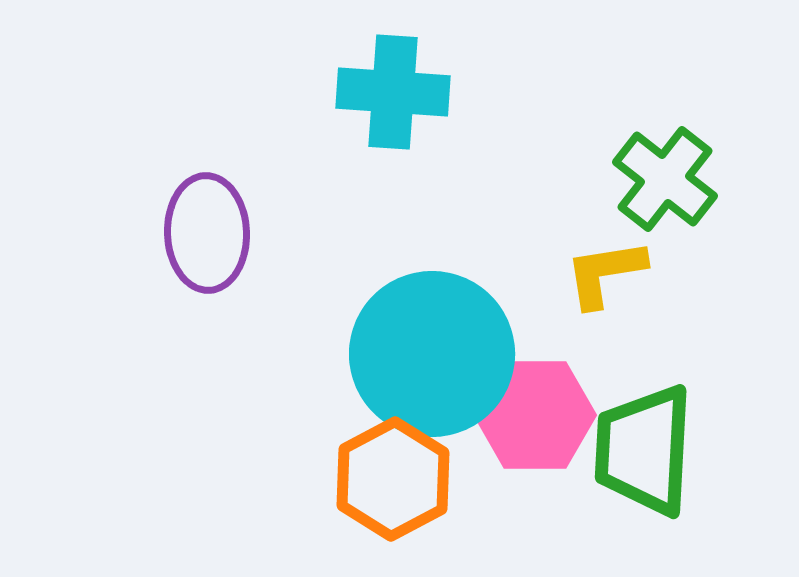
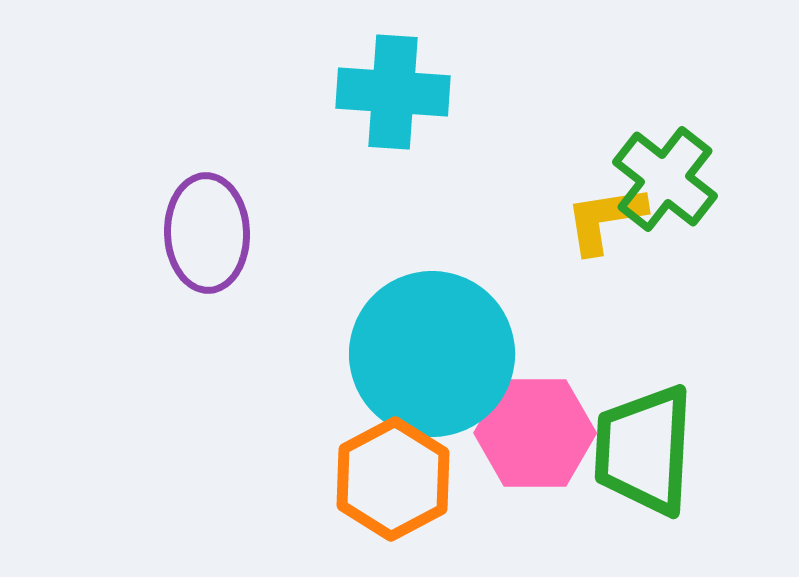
yellow L-shape: moved 54 px up
pink hexagon: moved 18 px down
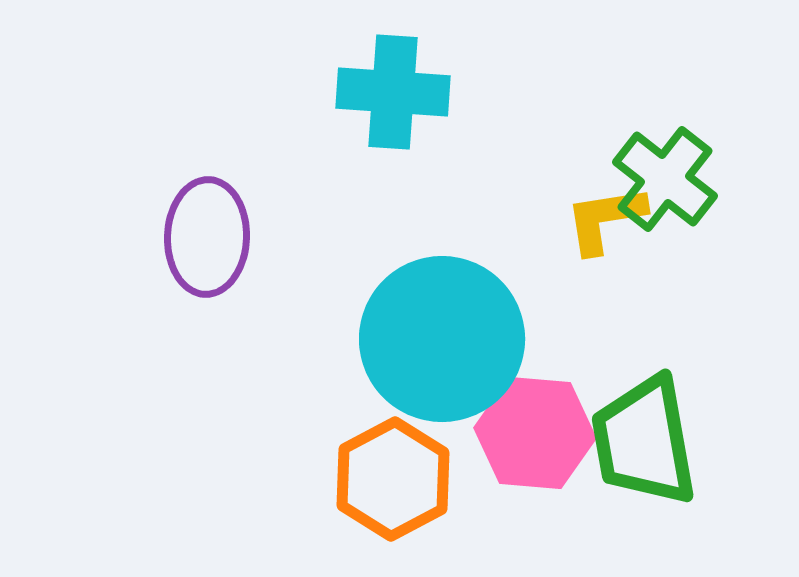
purple ellipse: moved 4 px down; rotated 4 degrees clockwise
cyan circle: moved 10 px right, 15 px up
pink hexagon: rotated 5 degrees clockwise
green trapezoid: moved 9 px up; rotated 13 degrees counterclockwise
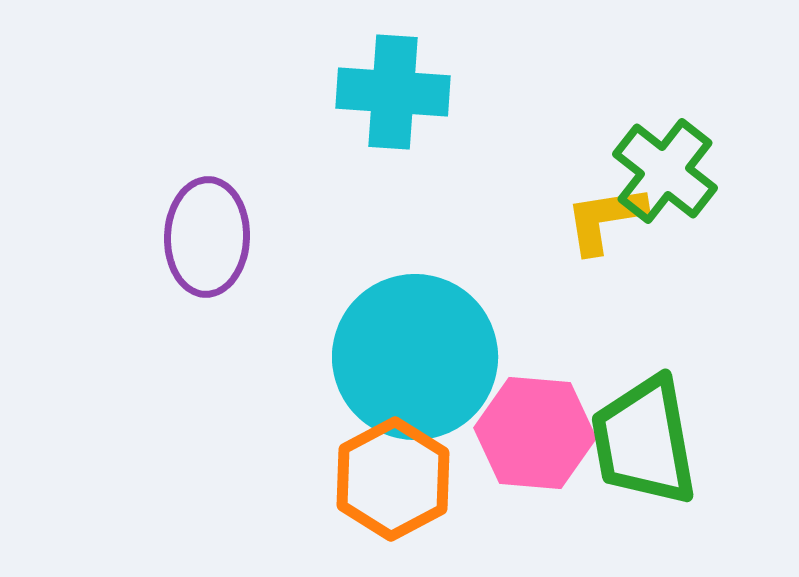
green cross: moved 8 px up
cyan circle: moved 27 px left, 18 px down
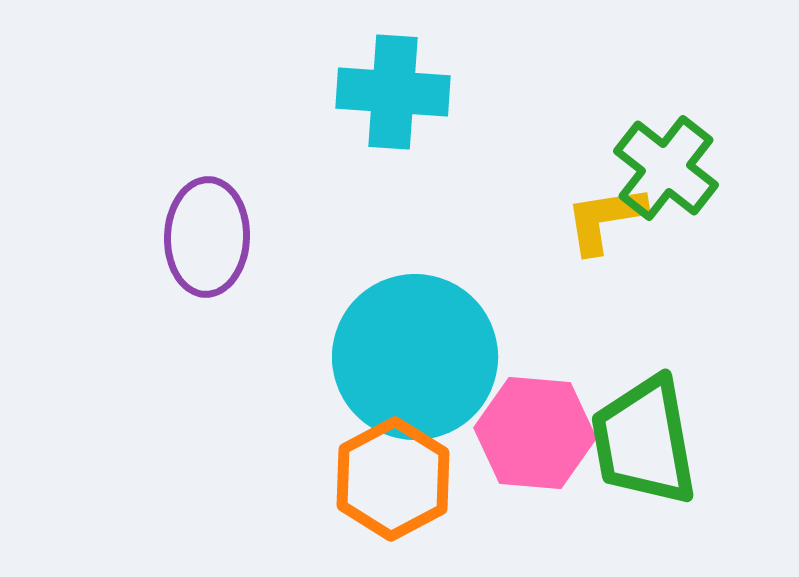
green cross: moved 1 px right, 3 px up
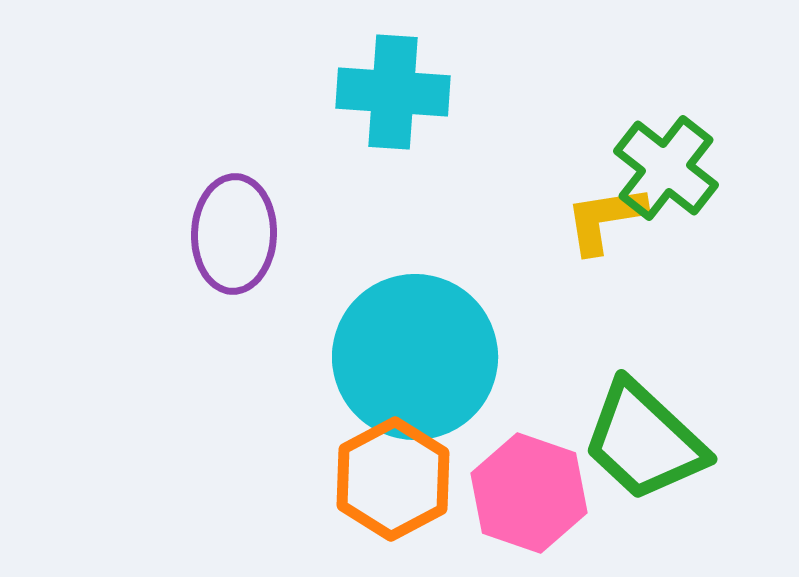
purple ellipse: moved 27 px right, 3 px up
pink hexagon: moved 6 px left, 60 px down; rotated 14 degrees clockwise
green trapezoid: rotated 37 degrees counterclockwise
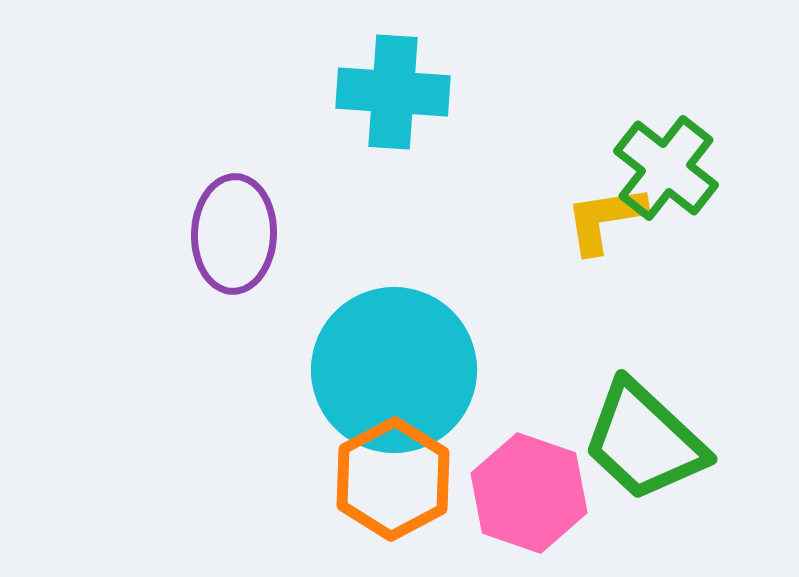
cyan circle: moved 21 px left, 13 px down
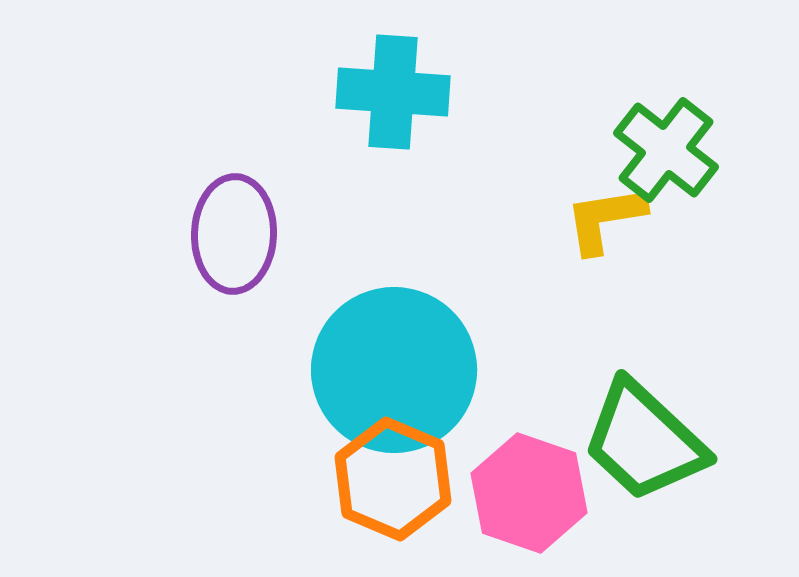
green cross: moved 18 px up
orange hexagon: rotated 9 degrees counterclockwise
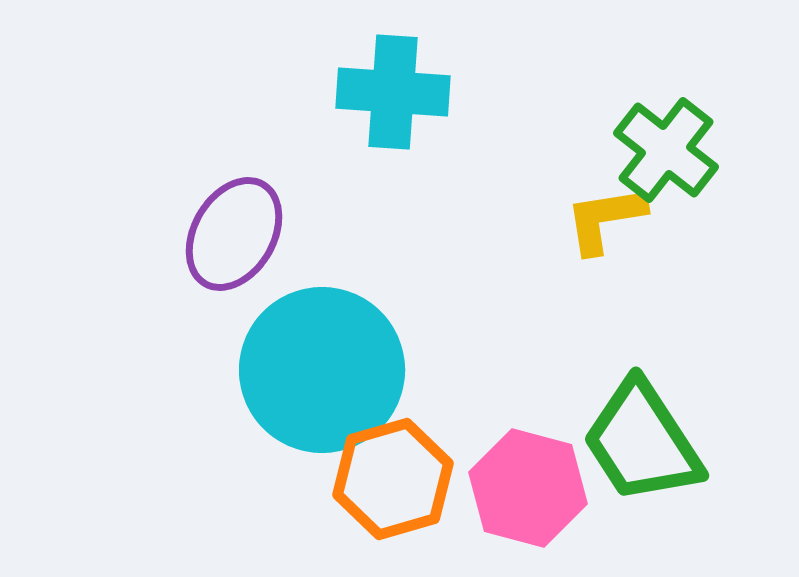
purple ellipse: rotated 28 degrees clockwise
cyan circle: moved 72 px left
green trapezoid: moved 2 px left, 1 px down; rotated 14 degrees clockwise
orange hexagon: rotated 21 degrees clockwise
pink hexagon: moved 1 px left, 5 px up; rotated 4 degrees counterclockwise
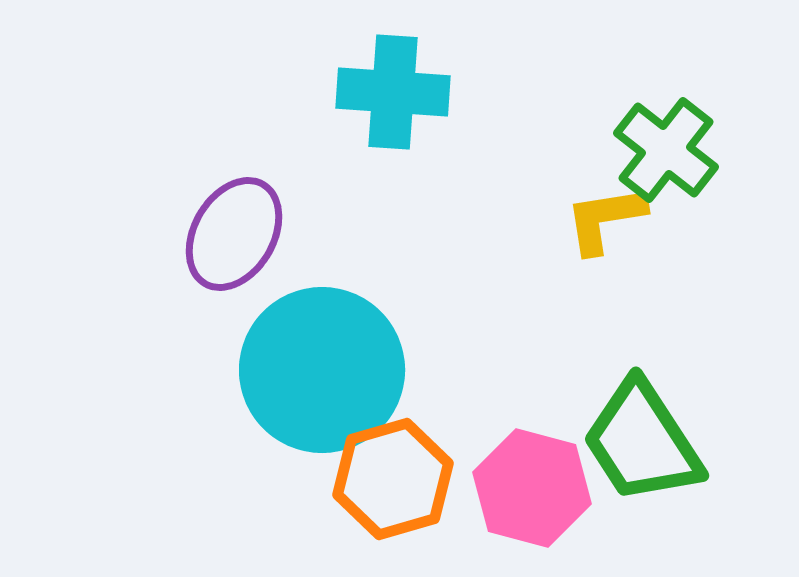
pink hexagon: moved 4 px right
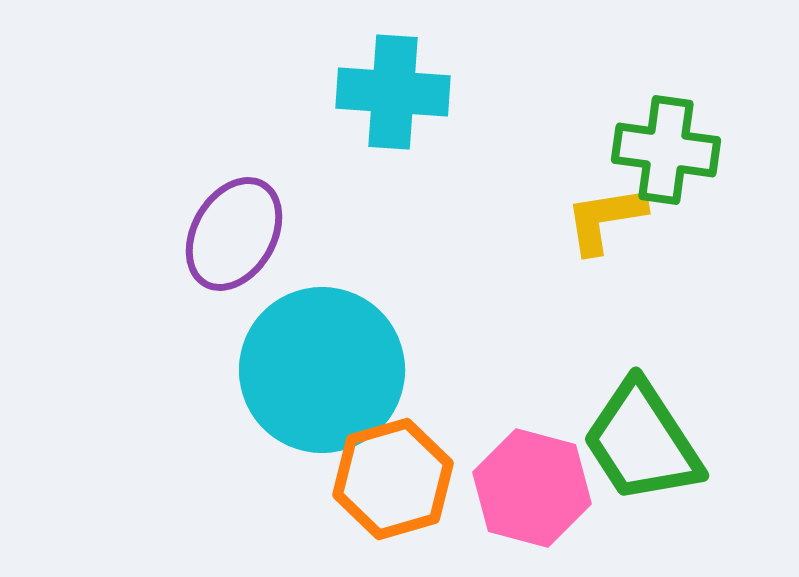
green cross: rotated 30 degrees counterclockwise
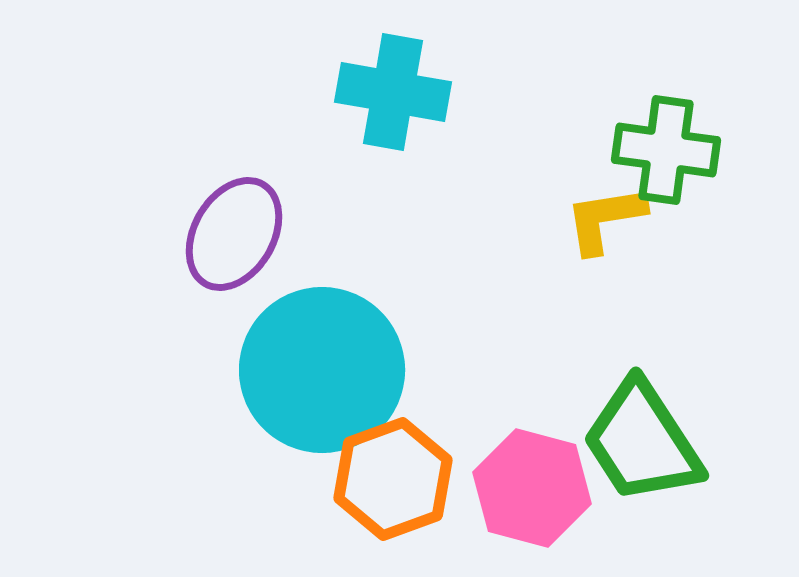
cyan cross: rotated 6 degrees clockwise
orange hexagon: rotated 4 degrees counterclockwise
